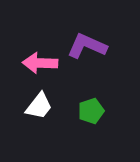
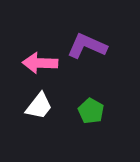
green pentagon: rotated 25 degrees counterclockwise
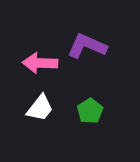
white trapezoid: moved 1 px right, 2 px down
green pentagon: moved 1 px left; rotated 10 degrees clockwise
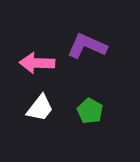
pink arrow: moved 3 px left
green pentagon: rotated 10 degrees counterclockwise
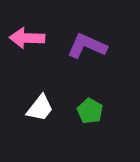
pink arrow: moved 10 px left, 25 px up
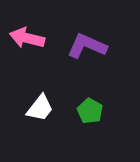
pink arrow: rotated 12 degrees clockwise
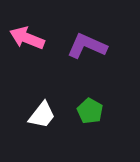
pink arrow: rotated 8 degrees clockwise
white trapezoid: moved 2 px right, 7 px down
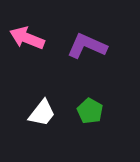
white trapezoid: moved 2 px up
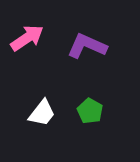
pink arrow: rotated 124 degrees clockwise
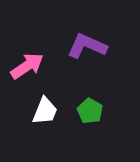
pink arrow: moved 28 px down
white trapezoid: moved 3 px right, 2 px up; rotated 16 degrees counterclockwise
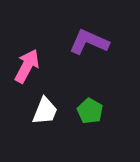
purple L-shape: moved 2 px right, 4 px up
pink arrow: rotated 28 degrees counterclockwise
